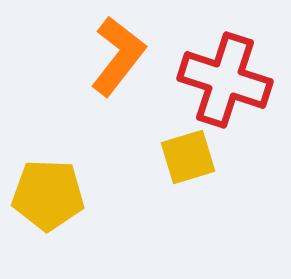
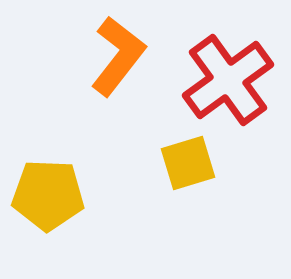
red cross: moved 3 px right; rotated 36 degrees clockwise
yellow square: moved 6 px down
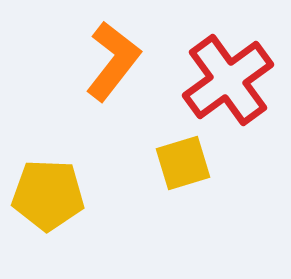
orange L-shape: moved 5 px left, 5 px down
yellow square: moved 5 px left
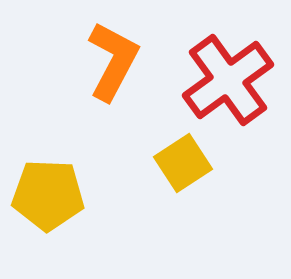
orange L-shape: rotated 10 degrees counterclockwise
yellow square: rotated 16 degrees counterclockwise
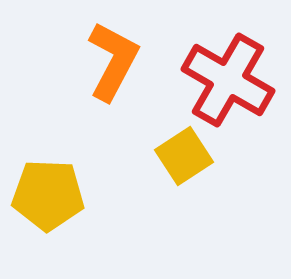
red cross: rotated 24 degrees counterclockwise
yellow square: moved 1 px right, 7 px up
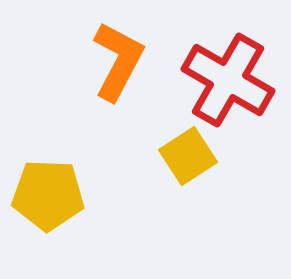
orange L-shape: moved 5 px right
yellow square: moved 4 px right
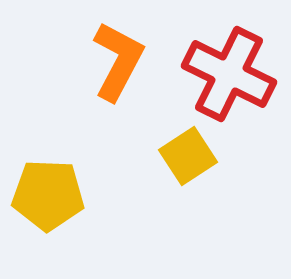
red cross: moved 1 px right, 6 px up; rotated 4 degrees counterclockwise
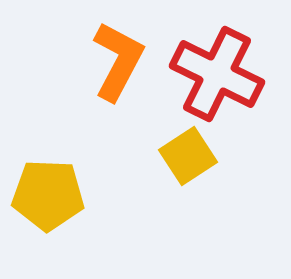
red cross: moved 12 px left
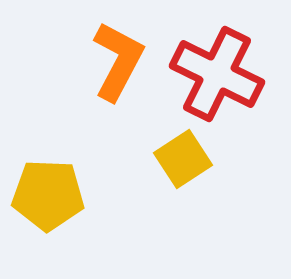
yellow square: moved 5 px left, 3 px down
